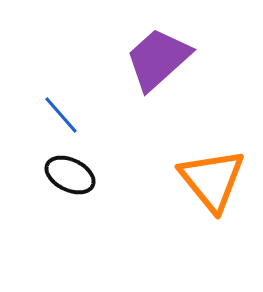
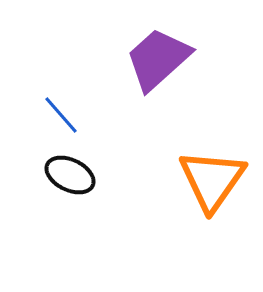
orange triangle: rotated 14 degrees clockwise
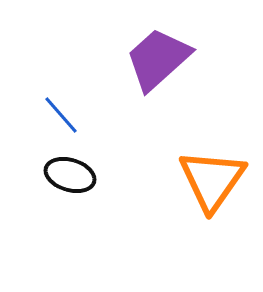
black ellipse: rotated 9 degrees counterclockwise
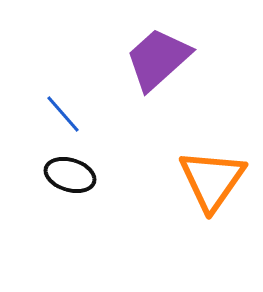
blue line: moved 2 px right, 1 px up
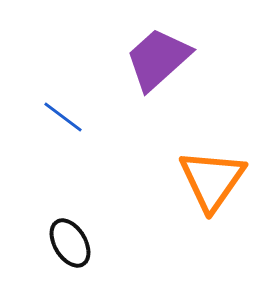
blue line: moved 3 px down; rotated 12 degrees counterclockwise
black ellipse: moved 68 px down; rotated 42 degrees clockwise
